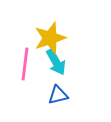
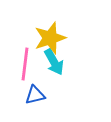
cyan arrow: moved 2 px left
blue triangle: moved 23 px left
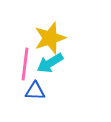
cyan arrow: moved 4 px left, 1 px down; rotated 88 degrees clockwise
blue triangle: moved 4 px up; rotated 15 degrees clockwise
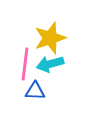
cyan arrow: moved 1 px down; rotated 16 degrees clockwise
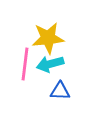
yellow star: moved 2 px left; rotated 12 degrees clockwise
blue triangle: moved 25 px right
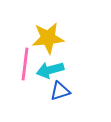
cyan arrow: moved 6 px down
blue triangle: rotated 20 degrees counterclockwise
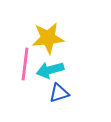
blue triangle: moved 1 px left, 2 px down
